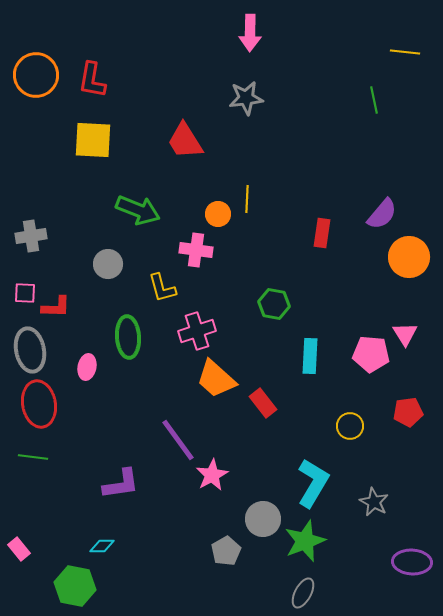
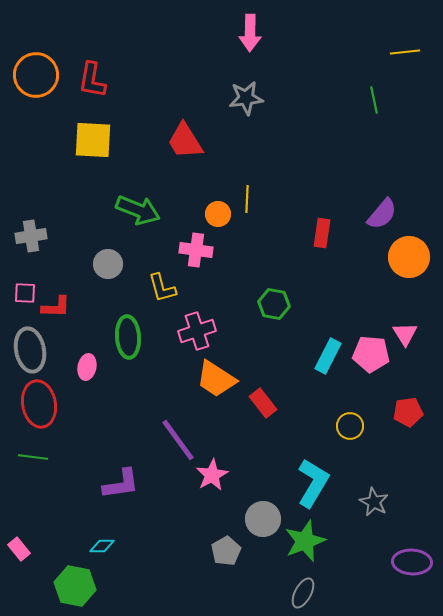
yellow line at (405, 52): rotated 12 degrees counterclockwise
cyan rectangle at (310, 356): moved 18 px right; rotated 24 degrees clockwise
orange trapezoid at (216, 379): rotated 9 degrees counterclockwise
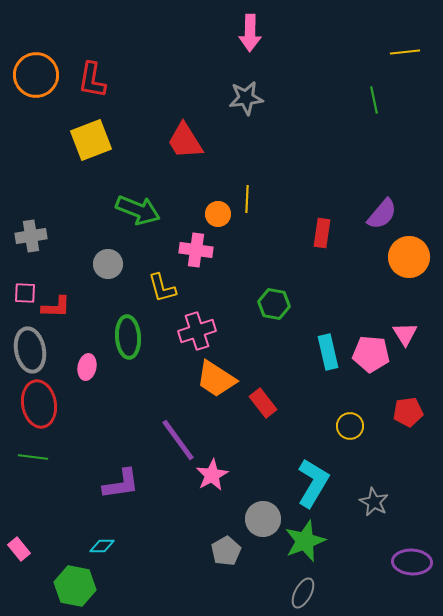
yellow square at (93, 140): moved 2 px left; rotated 24 degrees counterclockwise
cyan rectangle at (328, 356): moved 4 px up; rotated 40 degrees counterclockwise
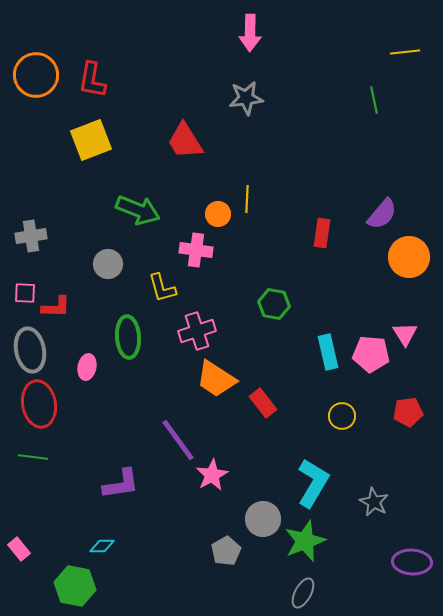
yellow circle at (350, 426): moved 8 px left, 10 px up
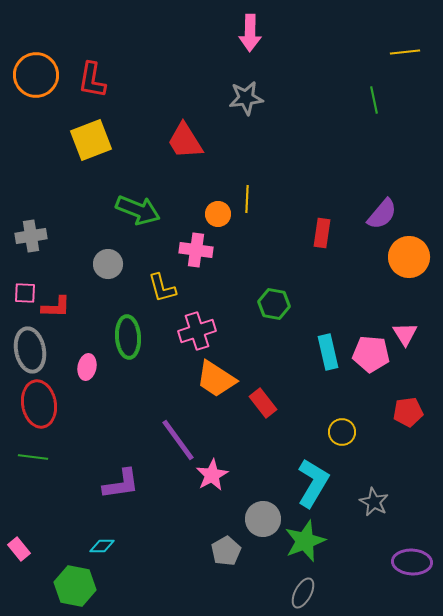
yellow circle at (342, 416): moved 16 px down
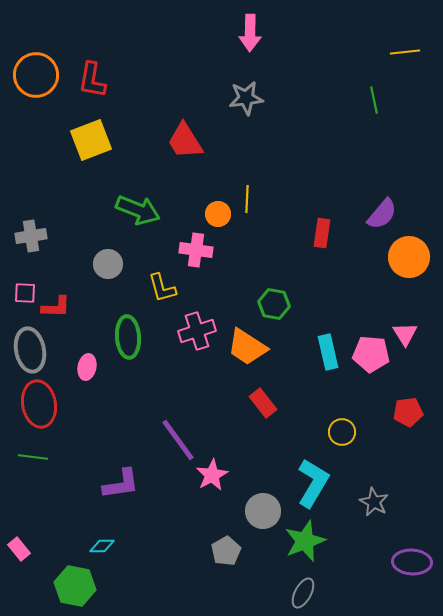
orange trapezoid at (216, 379): moved 31 px right, 32 px up
gray circle at (263, 519): moved 8 px up
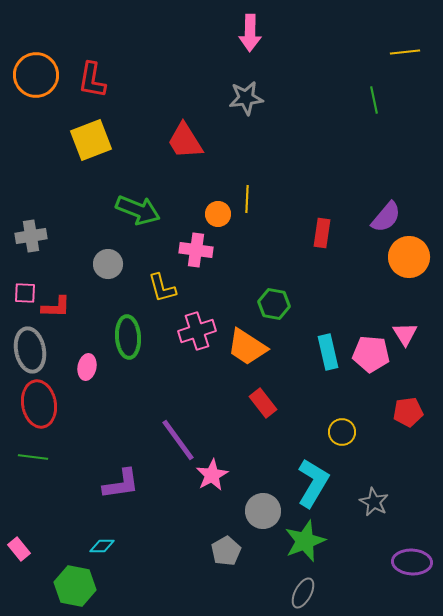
purple semicircle at (382, 214): moved 4 px right, 3 px down
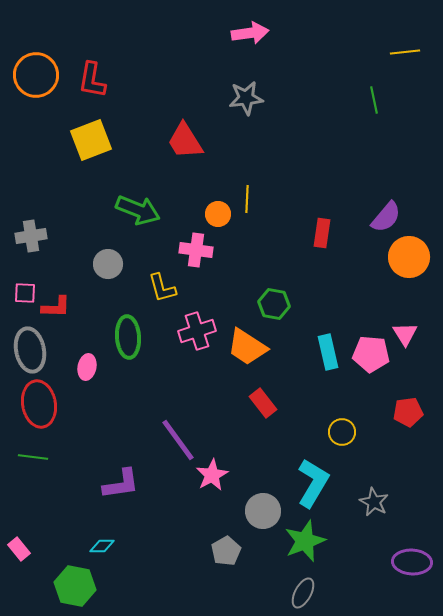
pink arrow at (250, 33): rotated 99 degrees counterclockwise
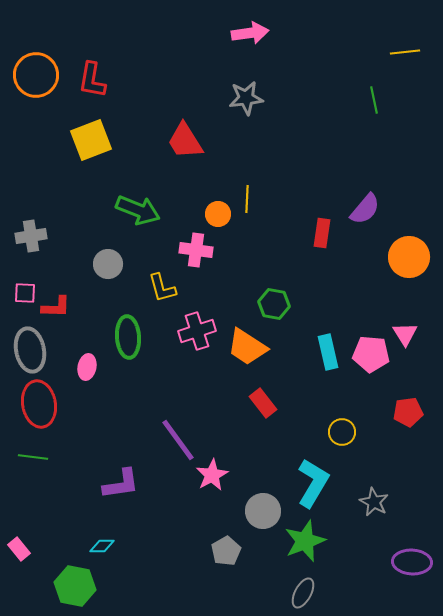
purple semicircle at (386, 217): moved 21 px left, 8 px up
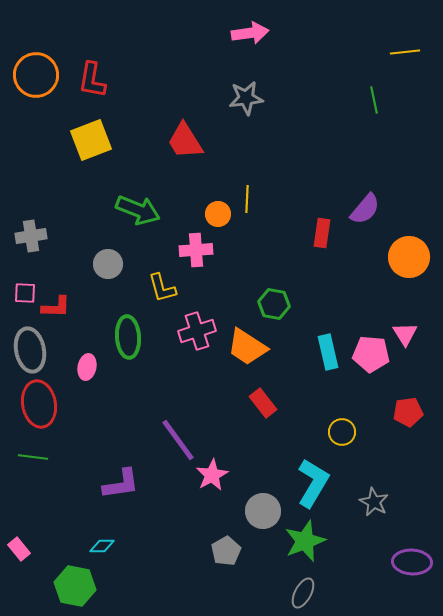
pink cross at (196, 250): rotated 12 degrees counterclockwise
